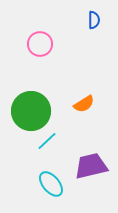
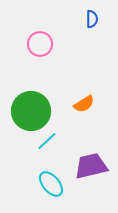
blue semicircle: moved 2 px left, 1 px up
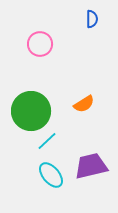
cyan ellipse: moved 9 px up
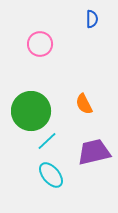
orange semicircle: rotated 95 degrees clockwise
purple trapezoid: moved 3 px right, 14 px up
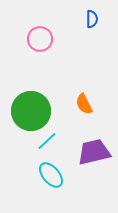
pink circle: moved 5 px up
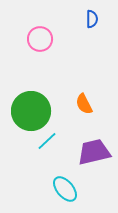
cyan ellipse: moved 14 px right, 14 px down
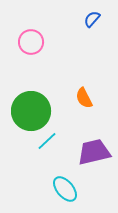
blue semicircle: rotated 138 degrees counterclockwise
pink circle: moved 9 px left, 3 px down
orange semicircle: moved 6 px up
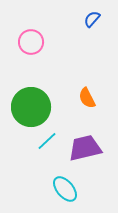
orange semicircle: moved 3 px right
green circle: moved 4 px up
purple trapezoid: moved 9 px left, 4 px up
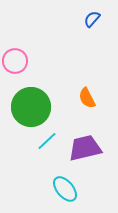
pink circle: moved 16 px left, 19 px down
